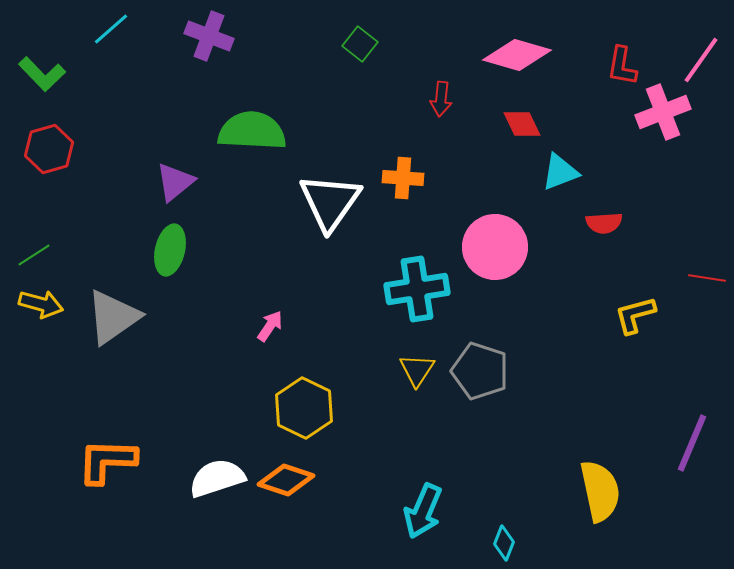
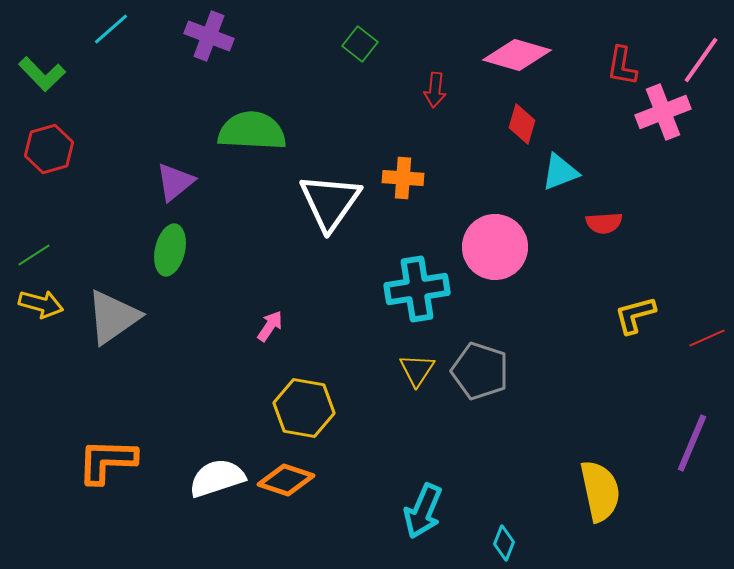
red arrow: moved 6 px left, 9 px up
red diamond: rotated 42 degrees clockwise
red line: moved 60 px down; rotated 33 degrees counterclockwise
yellow hexagon: rotated 16 degrees counterclockwise
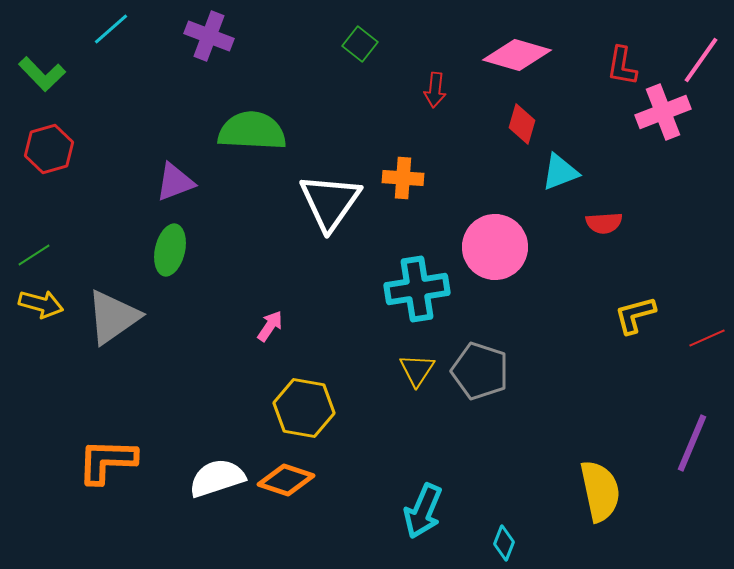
purple triangle: rotated 18 degrees clockwise
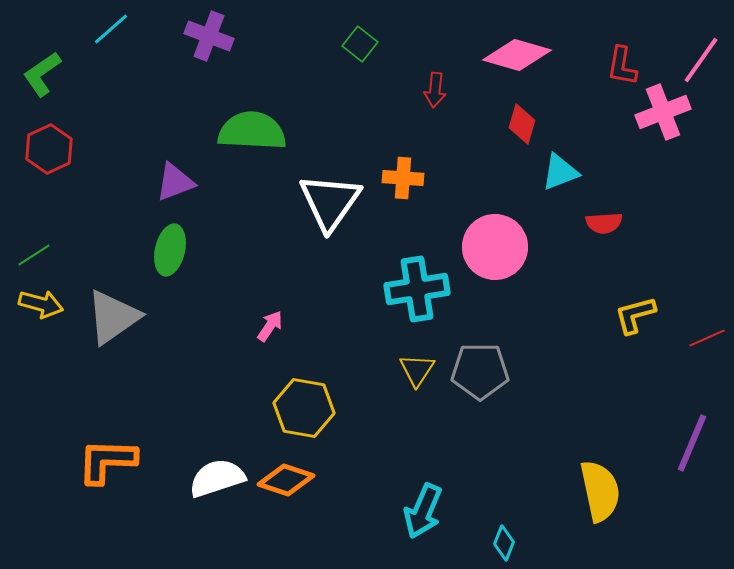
green L-shape: rotated 99 degrees clockwise
red hexagon: rotated 9 degrees counterclockwise
gray pentagon: rotated 18 degrees counterclockwise
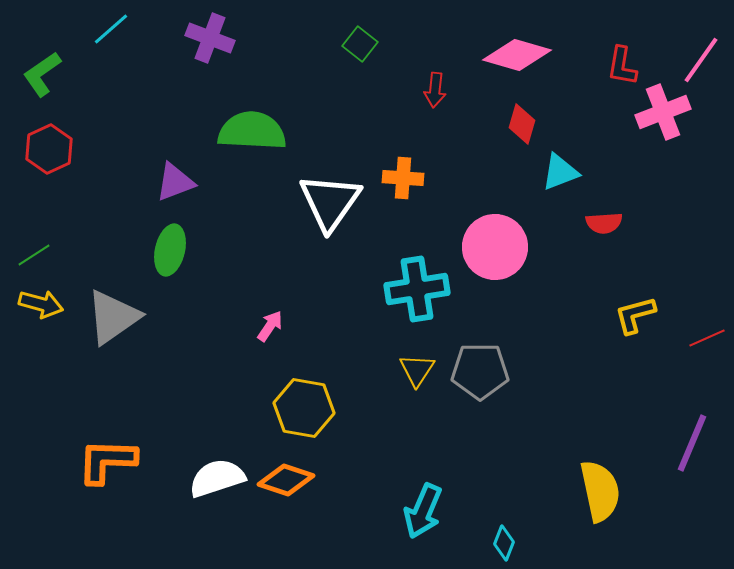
purple cross: moved 1 px right, 2 px down
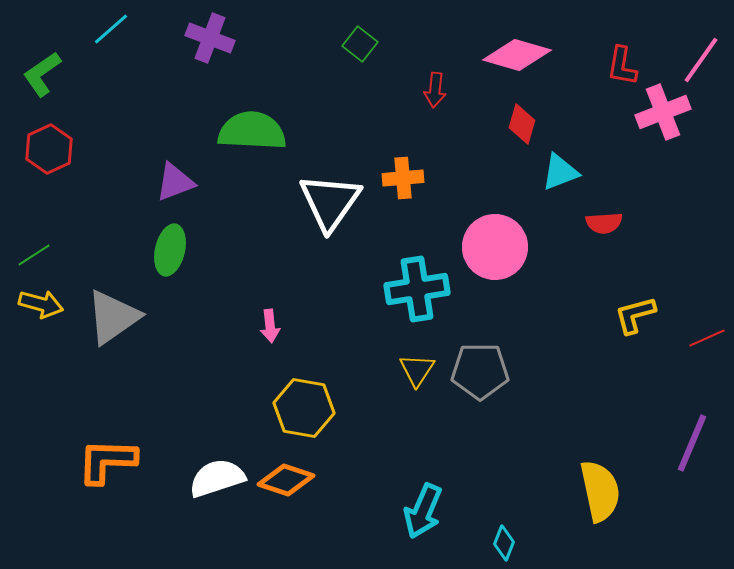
orange cross: rotated 9 degrees counterclockwise
pink arrow: rotated 140 degrees clockwise
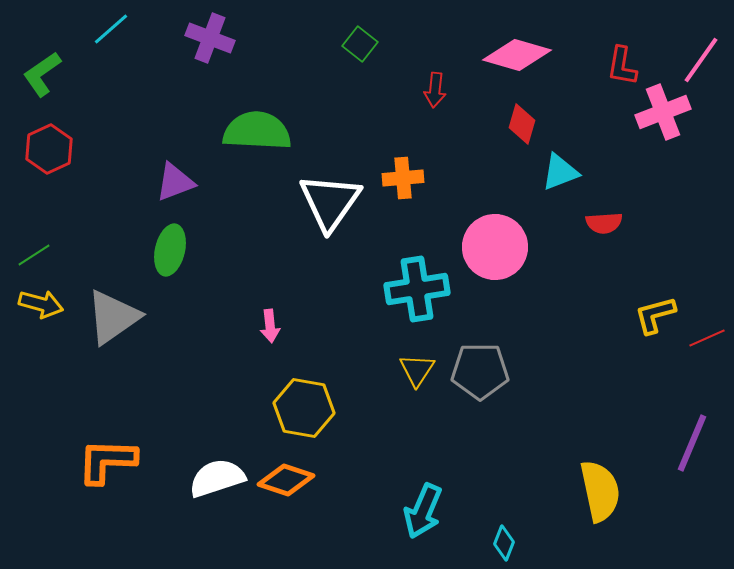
green semicircle: moved 5 px right
yellow L-shape: moved 20 px right
